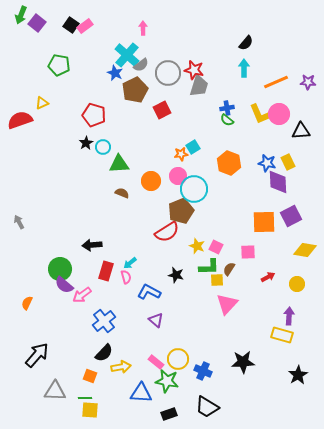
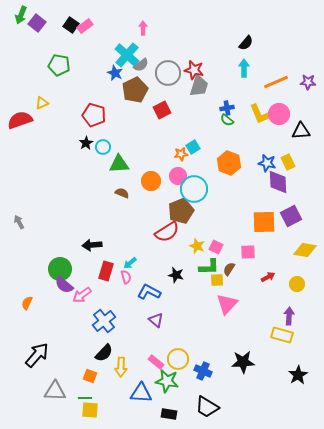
yellow arrow at (121, 367): rotated 102 degrees clockwise
black rectangle at (169, 414): rotated 28 degrees clockwise
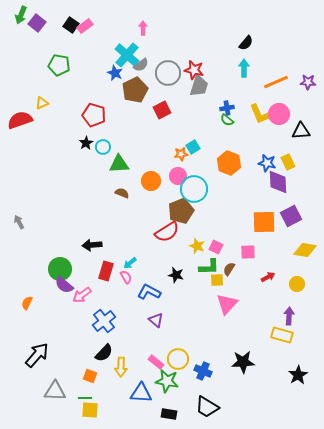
pink semicircle at (126, 277): rotated 16 degrees counterclockwise
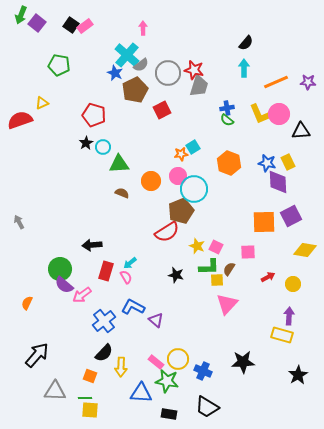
yellow circle at (297, 284): moved 4 px left
blue L-shape at (149, 292): moved 16 px left, 15 px down
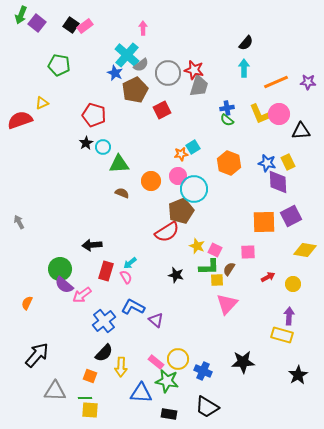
pink square at (216, 247): moved 1 px left, 3 px down
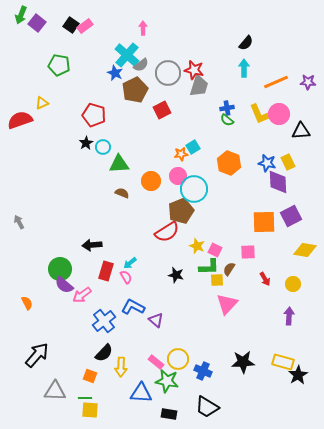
red arrow at (268, 277): moved 3 px left, 2 px down; rotated 88 degrees clockwise
orange semicircle at (27, 303): rotated 128 degrees clockwise
yellow rectangle at (282, 335): moved 1 px right, 27 px down
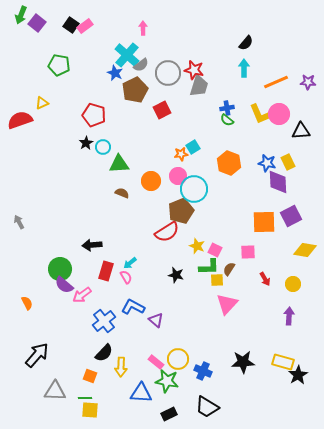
black rectangle at (169, 414): rotated 35 degrees counterclockwise
